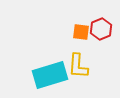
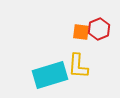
red hexagon: moved 2 px left
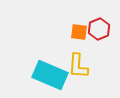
orange square: moved 2 px left
cyan rectangle: rotated 40 degrees clockwise
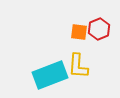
cyan rectangle: rotated 44 degrees counterclockwise
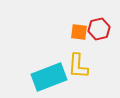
red hexagon: rotated 10 degrees clockwise
cyan rectangle: moved 1 px left, 2 px down
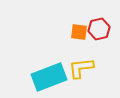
yellow L-shape: moved 3 px right, 2 px down; rotated 80 degrees clockwise
